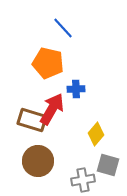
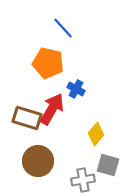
blue cross: rotated 30 degrees clockwise
brown rectangle: moved 5 px left, 2 px up
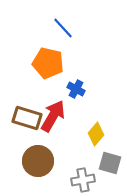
red arrow: moved 1 px right, 7 px down
gray square: moved 2 px right, 2 px up
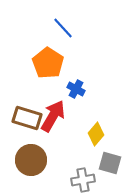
orange pentagon: rotated 20 degrees clockwise
brown circle: moved 7 px left, 1 px up
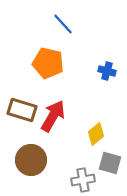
blue line: moved 4 px up
orange pentagon: rotated 20 degrees counterclockwise
blue cross: moved 31 px right, 18 px up; rotated 12 degrees counterclockwise
brown rectangle: moved 5 px left, 8 px up
yellow diamond: rotated 10 degrees clockwise
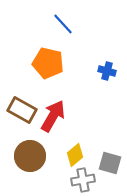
brown rectangle: rotated 12 degrees clockwise
yellow diamond: moved 21 px left, 21 px down
brown circle: moved 1 px left, 4 px up
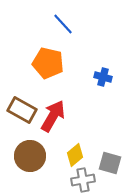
blue cross: moved 4 px left, 6 px down
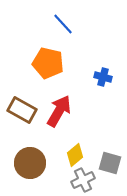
red arrow: moved 6 px right, 5 px up
brown circle: moved 7 px down
gray cross: rotated 15 degrees counterclockwise
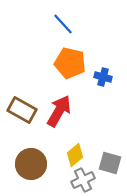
orange pentagon: moved 22 px right
brown circle: moved 1 px right, 1 px down
